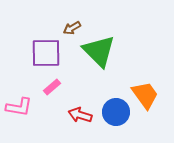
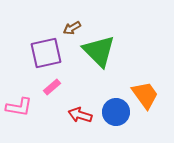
purple square: rotated 12 degrees counterclockwise
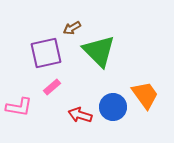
blue circle: moved 3 px left, 5 px up
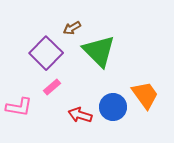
purple square: rotated 32 degrees counterclockwise
